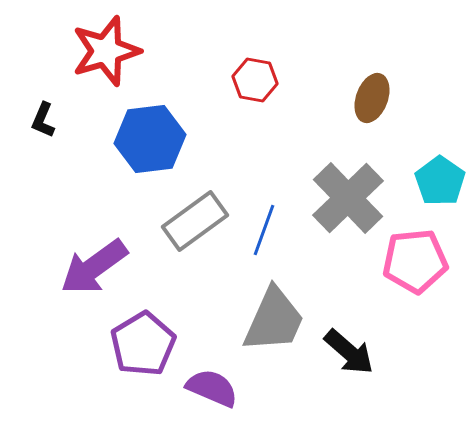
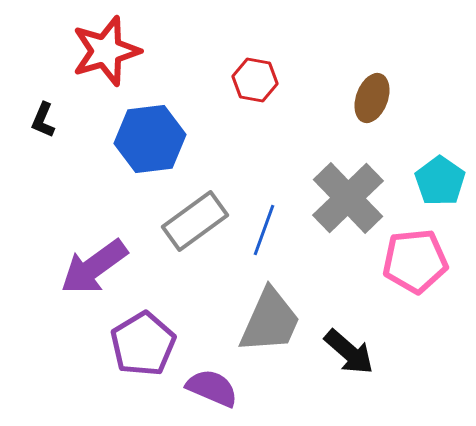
gray trapezoid: moved 4 px left, 1 px down
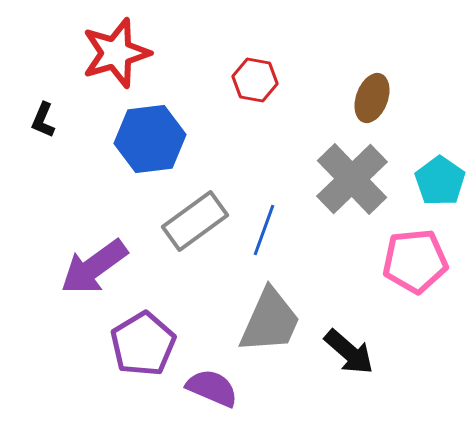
red star: moved 10 px right, 2 px down
gray cross: moved 4 px right, 19 px up
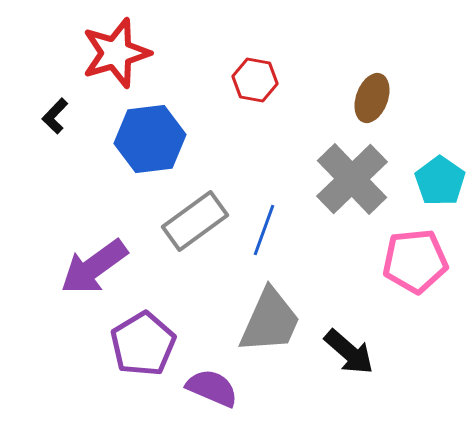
black L-shape: moved 12 px right, 4 px up; rotated 21 degrees clockwise
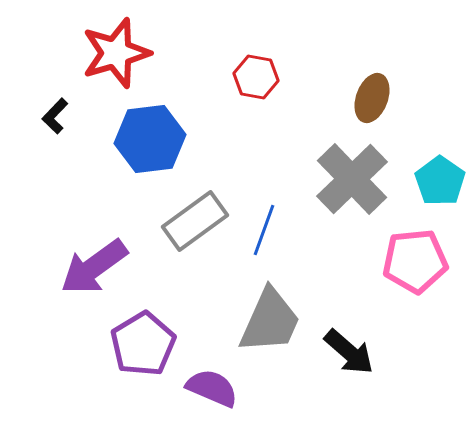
red hexagon: moved 1 px right, 3 px up
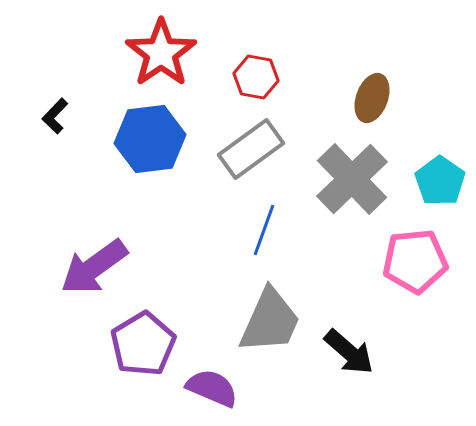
red star: moved 45 px right; rotated 18 degrees counterclockwise
gray rectangle: moved 56 px right, 72 px up
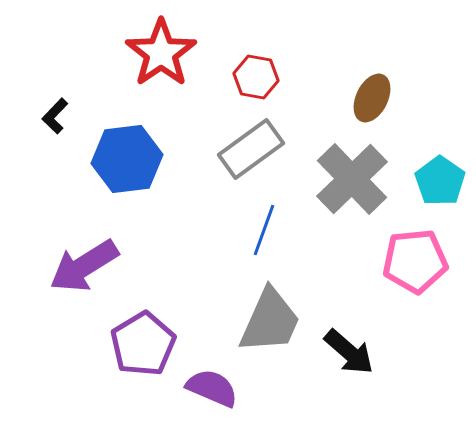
brown ellipse: rotated 6 degrees clockwise
blue hexagon: moved 23 px left, 20 px down
purple arrow: moved 10 px left, 1 px up; rotated 4 degrees clockwise
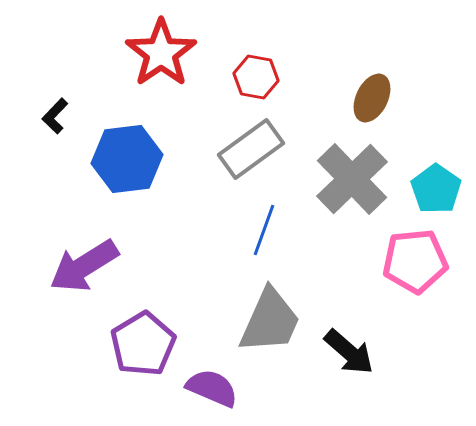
cyan pentagon: moved 4 px left, 8 px down
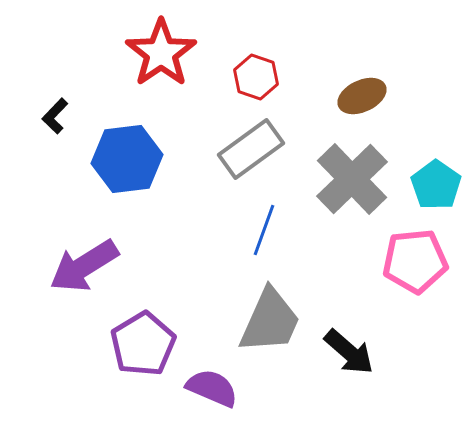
red hexagon: rotated 9 degrees clockwise
brown ellipse: moved 10 px left, 2 px up; rotated 39 degrees clockwise
cyan pentagon: moved 4 px up
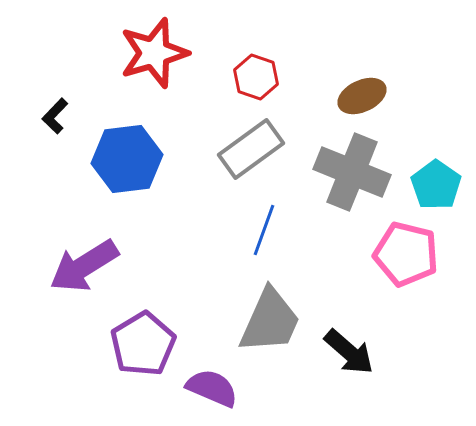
red star: moved 7 px left; rotated 18 degrees clockwise
gray cross: moved 7 px up; rotated 24 degrees counterclockwise
pink pentagon: moved 9 px left, 7 px up; rotated 20 degrees clockwise
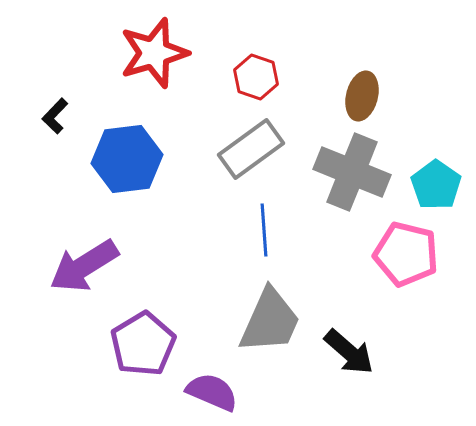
brown ellipse: rotated 51 degrees counterclockwise
blue line: rotated 24 degrees counterclockwise
purple semicircle: moved 4 px down
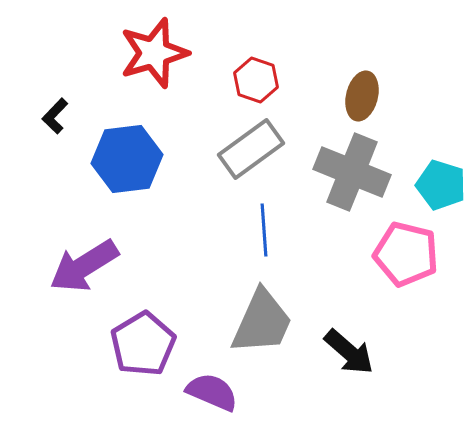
red hexagon: moved 3 px down
cyan pentagon: moved 5 px right; rotated 18 degrees counterclockwise
gray trapezoid: moved 8 px left, 1 px down
